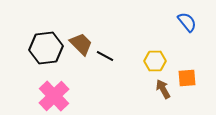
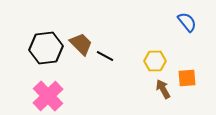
pink cross: moved 6 px left
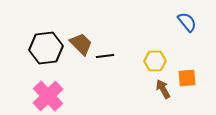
black line: rotated 36 degrees counterclockwise
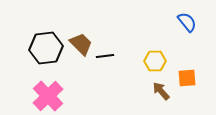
brown arrow: moved 2 px left, 2 px down; rotated 12 degrees counterclockwise
